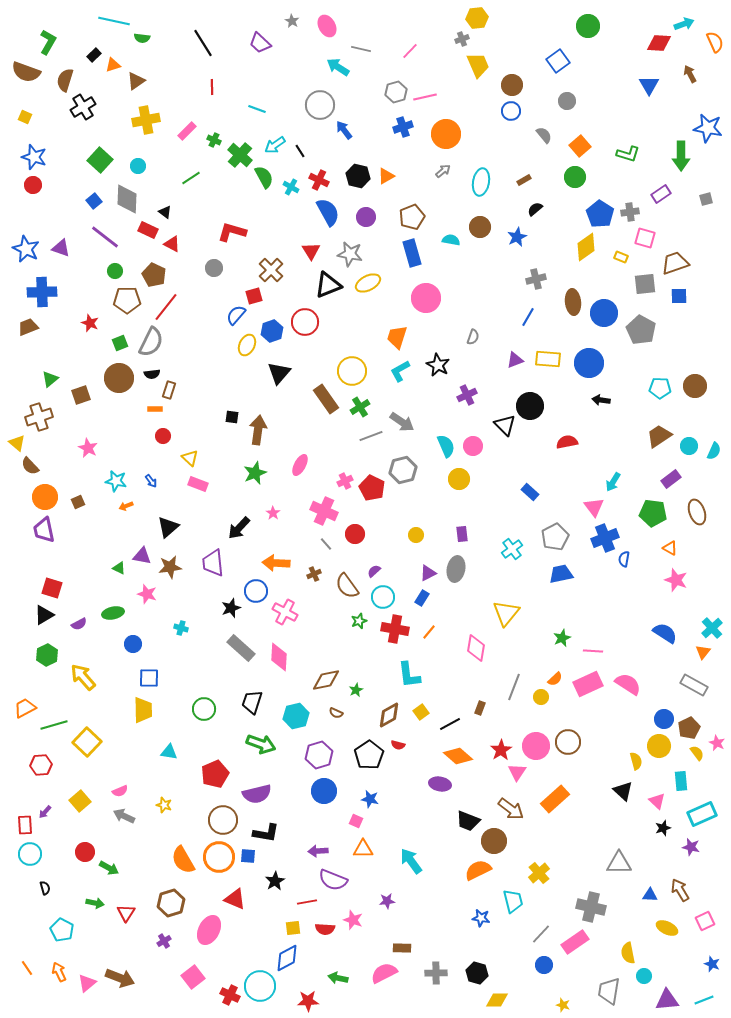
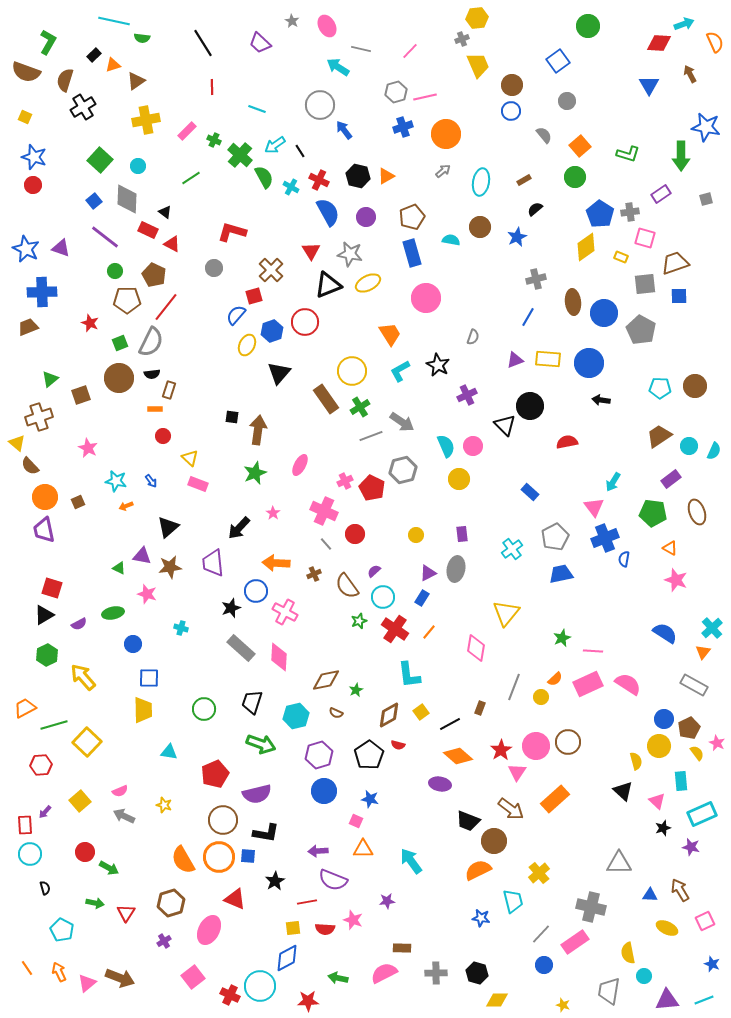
blue star at (708, 128): moved 2 px left, 1 px up
orange trapezoid at (397, 337): moved 7 px left, 3 px up; rotated 130 degrees clockwise
red cross at (395, 629): rotated 24 degrees clockwise
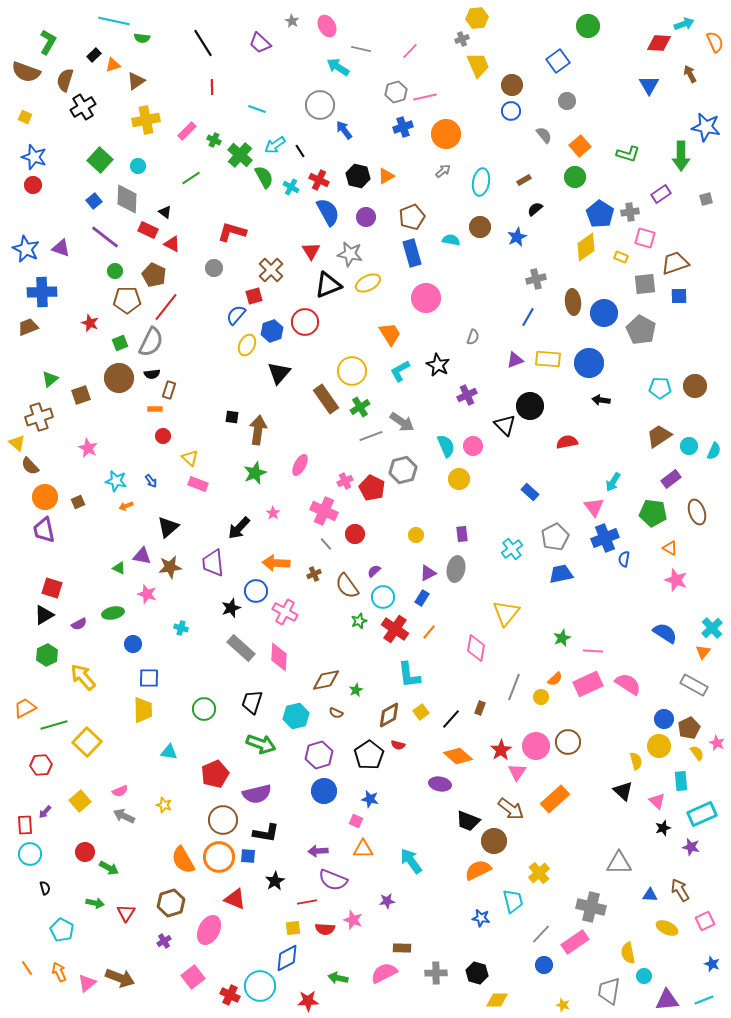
black line at (450, 724): moved 1 px right, 5 px up; rotated 20 degrees counterclockwise
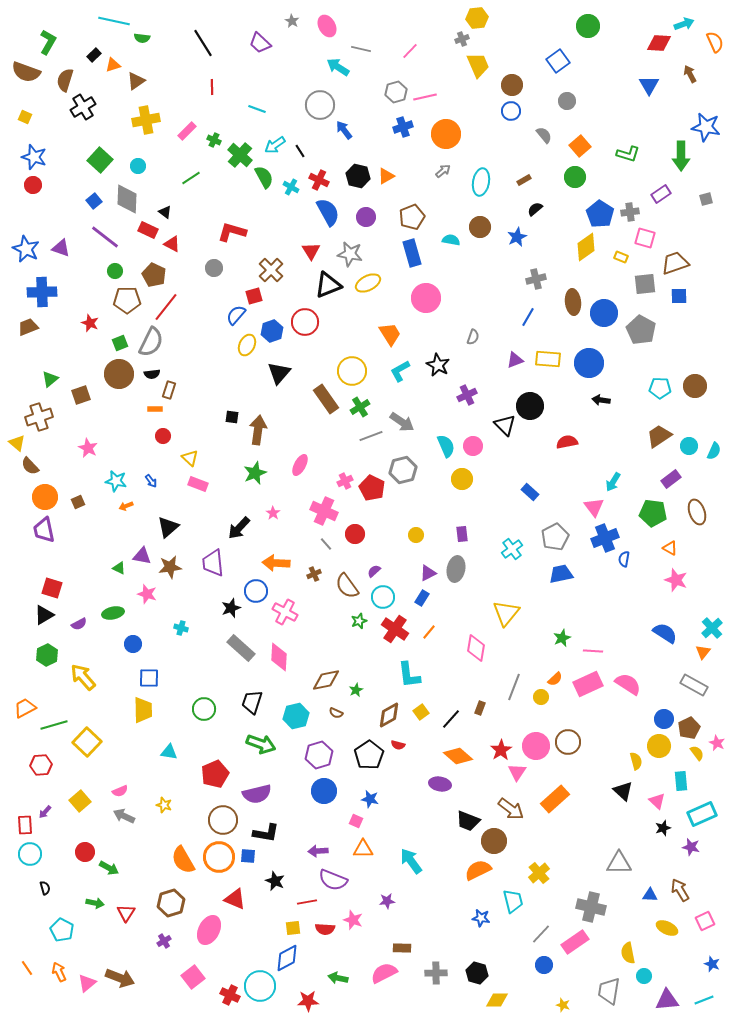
brown circle at (119, 378): moved 4 px up
yellow circle at (459, 479): moved 3 px right
black star at (275, 881): rotated 18 degrees counterclockwise
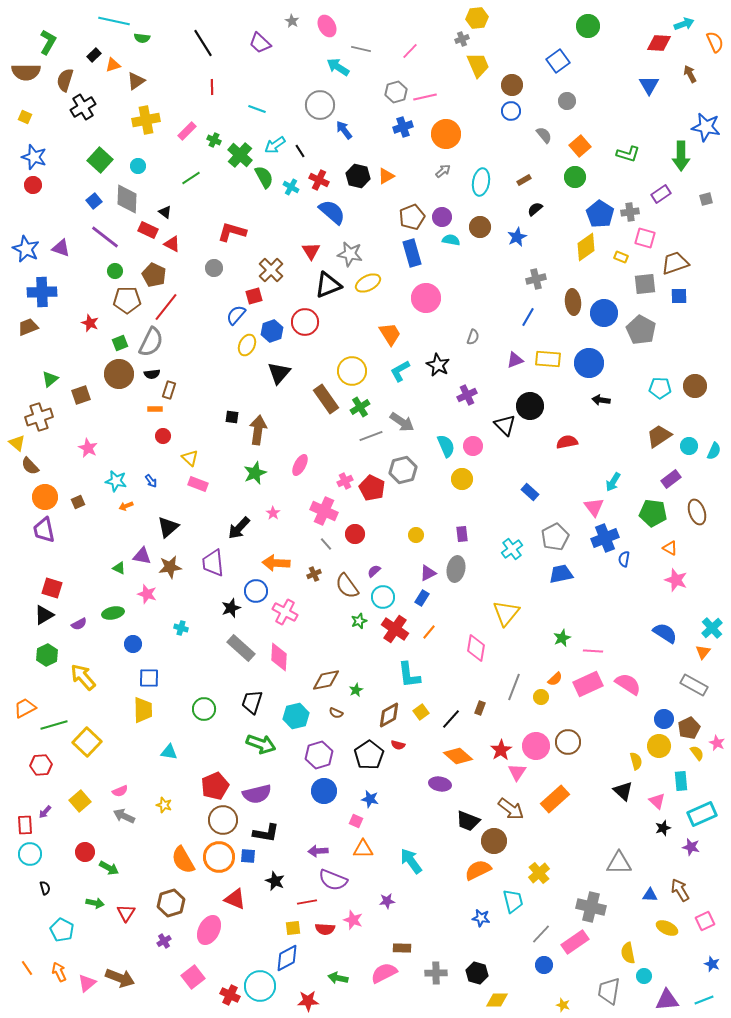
brown semicircle at (26, 72): rotated 20 degrees counterclockwise
blue semicircle at (328, 212): moved 4 px right; rotated 20 degrees counterclockwise
purple circle at (366, 217): moved 76 px right
red pentagon at (215, 774): moved 12 px down
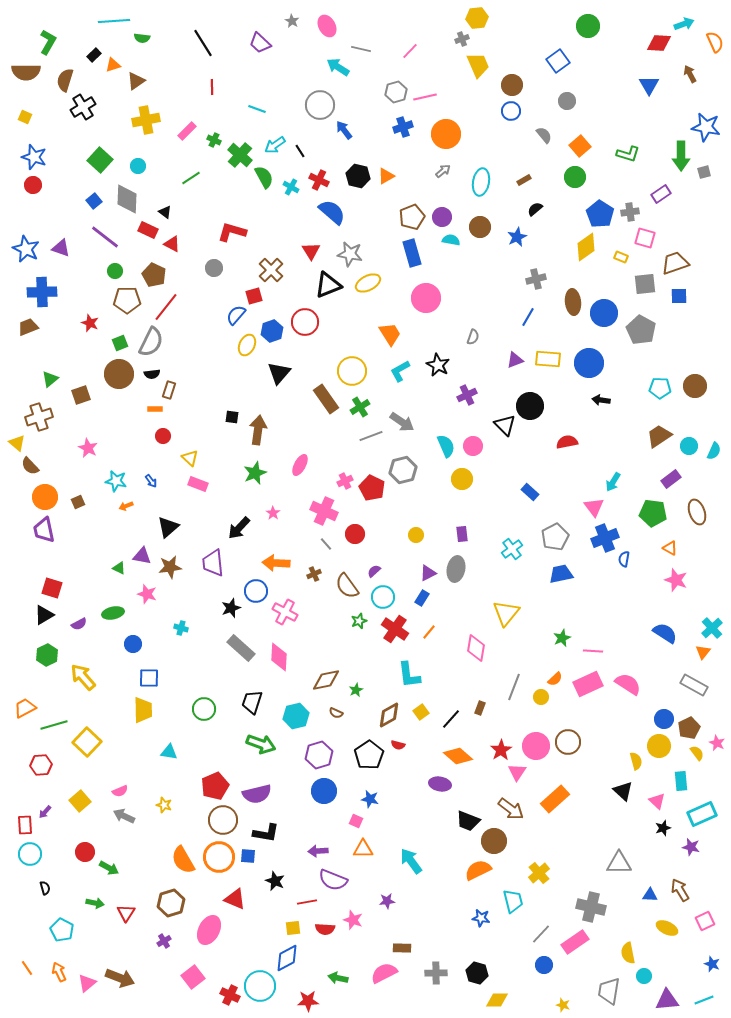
cyan line at (114, 21): rotated 16 degrees counterclockwise
gray square at (706, 199): moved 2 px left, 27 px up
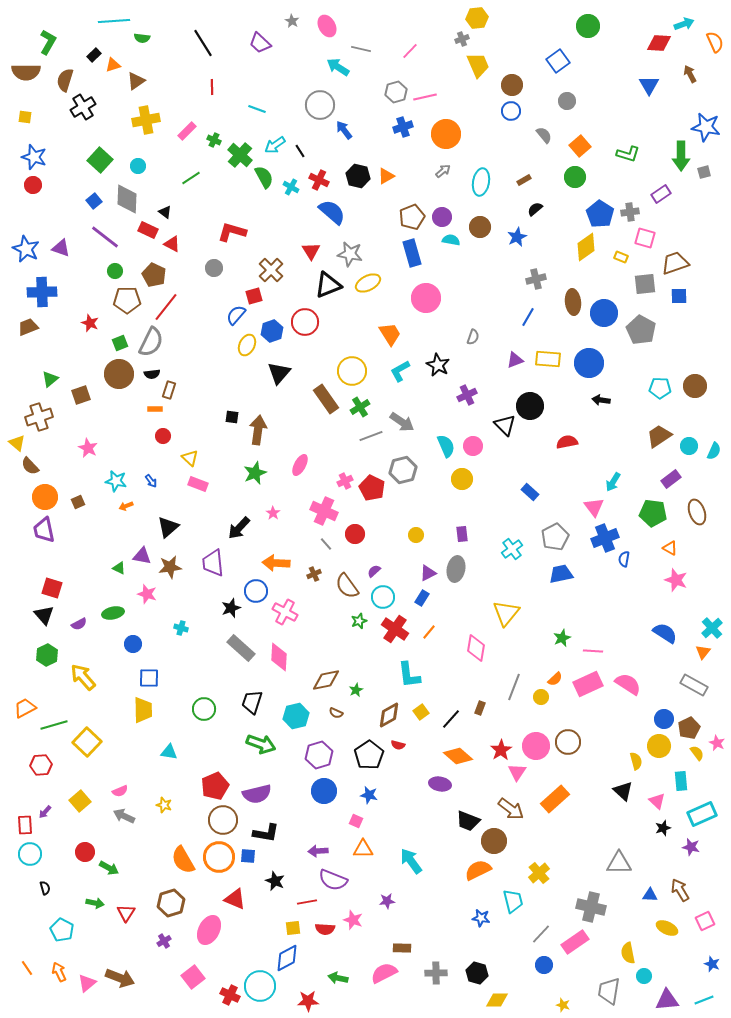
yellow square at (25, 117): rotated 16 degrees counterclockwise
black triangle at (44, 615): rotated 40 degrees counterclockwise
blue star at (370, 799): moved 1 px left, 4 px up
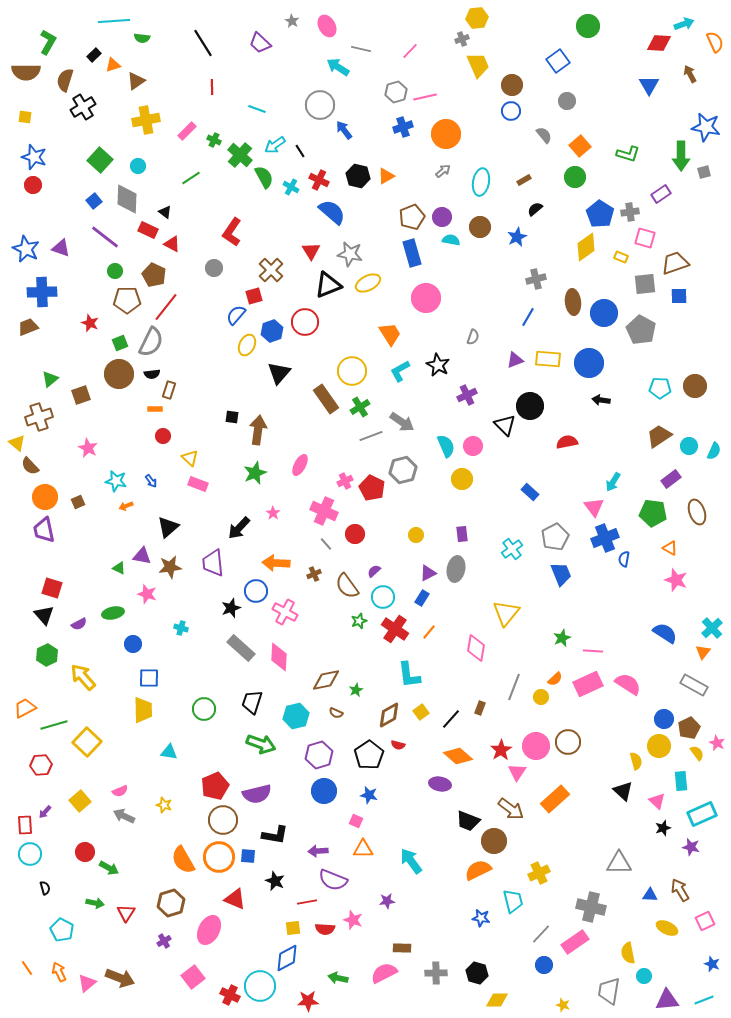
red L-shape at (232, 232): rotated 72 degrees counterclockwise
blue trapezoid at (561, 574): rotated 80 degrees clockwise
black L-shape at (266, 833): moved 9 px right, 2 px down
yellow cross at (539, 873): rotated 15 degrees clockwise
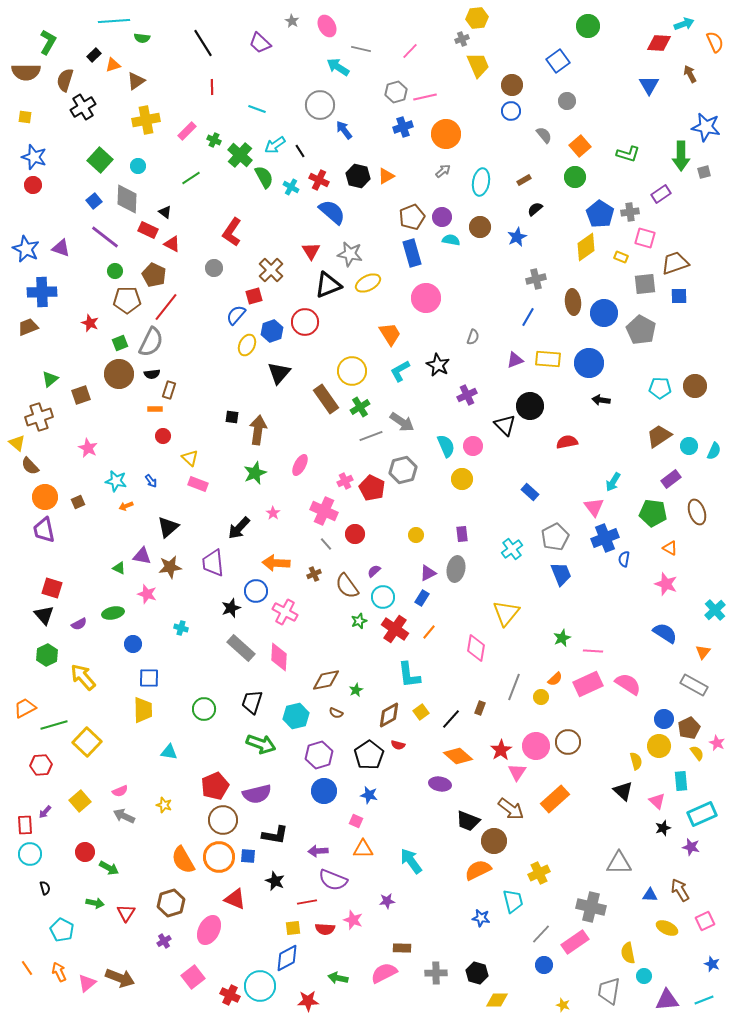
pink star at (676, 580): moved 10 px left, 4 px down
cyan cross at (712, 628): moved 3 px right, 18 px up
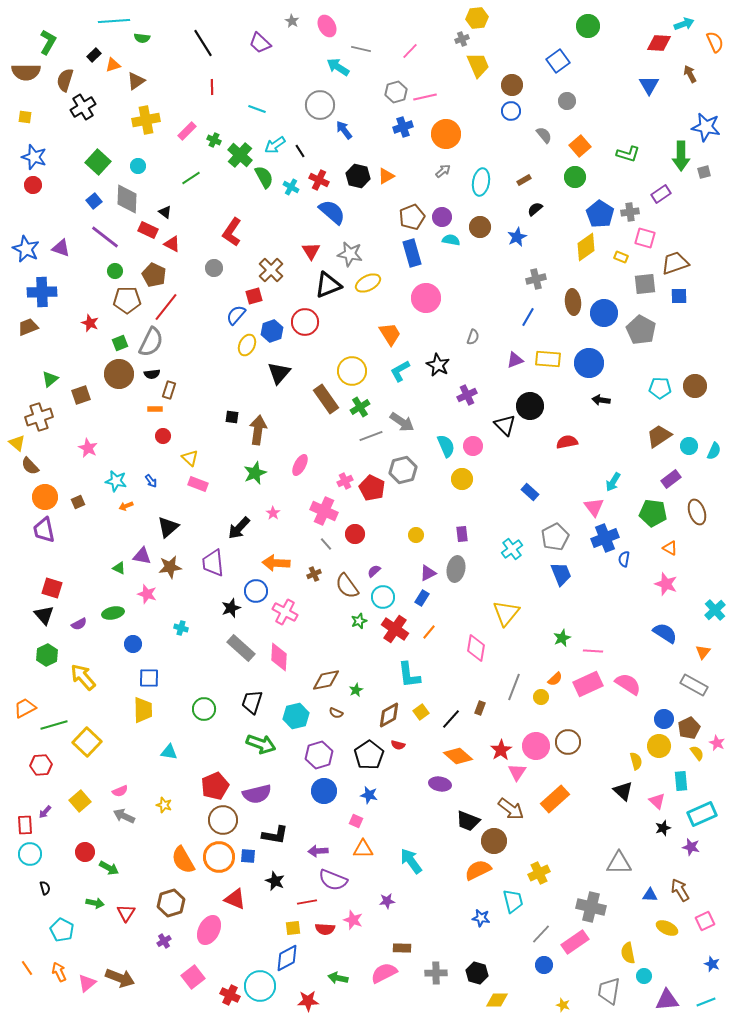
green square at (100, 160): moved 2 px left, 2 px down
cyan line at (704, 1000): moved 2 px right, 2 px down
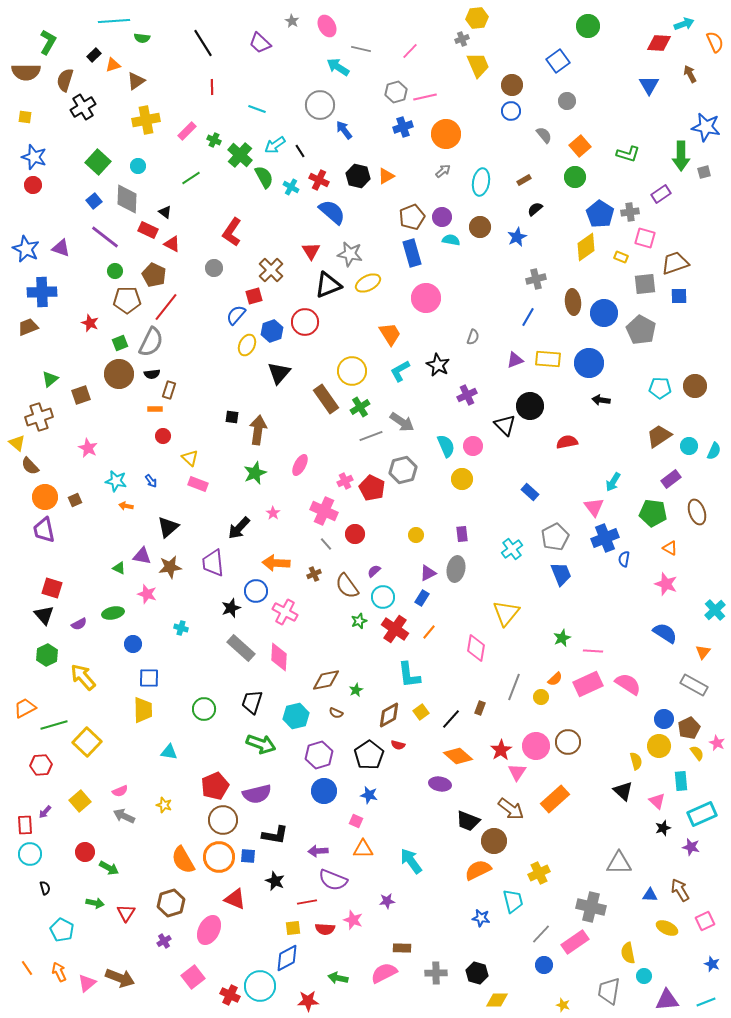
brown square at (78, 502): moved 3 px left, 2 px up
orange arrow at (126, 506): rotated 32 degrees clockwise
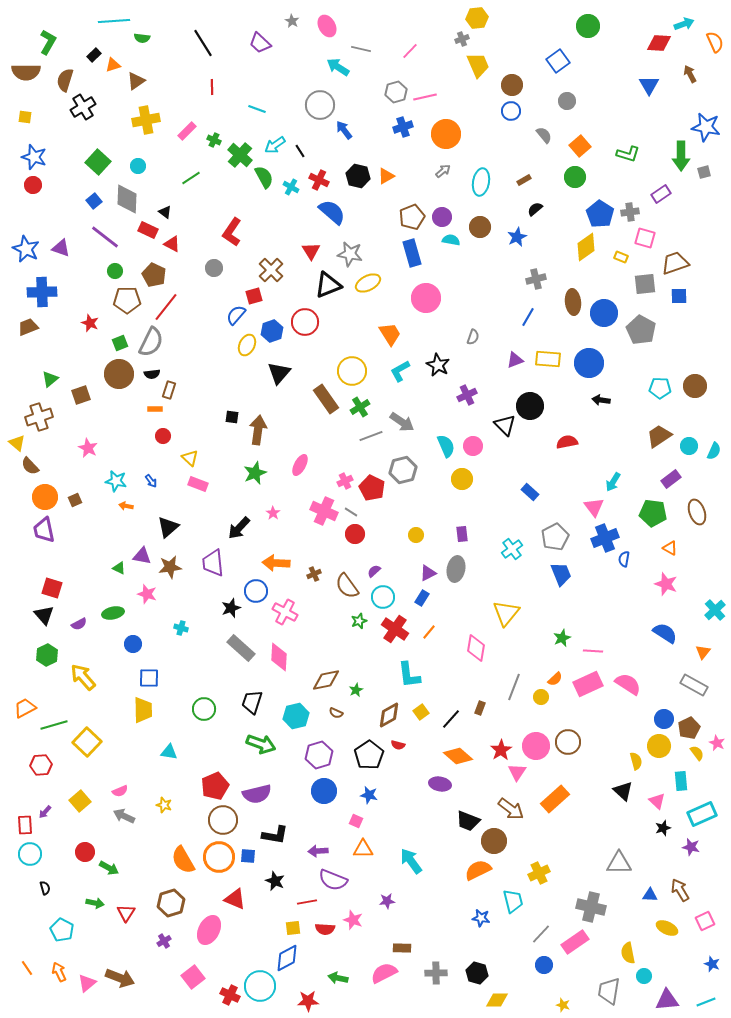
gray line at (326, 544): moved 25 px right, 32 px up; rotated 16 degrees counterclockwise
